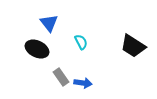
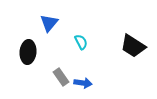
blue triangle: rotated 18 degrees clockwise
black ellipse: moved 9 px left, 3 px down; rotated 70 degrees clockwise
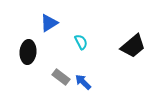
blue triangle: rotated 18 degrees clockwise
black trapezoid: rotated 72 degrees counterclockwise
gray rectangle: rotated 18 degrees counterclockwise
blue arrow: moved 1 px up; rotated 144 degrees counterclockwise
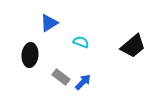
cyan semicircle: rotated 42 degrees counterclockwise
black ellipse: moved 2 px right, 3 px down
blue arrow: rotated 90 degrees clockwise
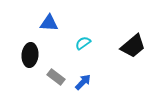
blue triangle: rotated 36 degrees clockwise
cyan semicircle: moved 2 px right, 1 px down; rotated 56 degrees counterclockwise
gray rectangle: moved 5 px left
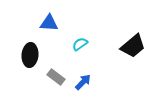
cyan semicircle: moved 3 px left, 1 px down
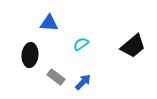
cyan semicircle: moved 1 px right
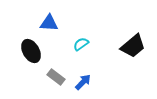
black ellipse: moved 1 px right, 4 px up; rotated 35 degrees counterclockwise
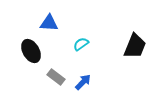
black trapezoid: moved 2 px right; rotated 28 degrees counterclockwise
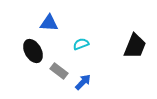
cyan semicircle: rotated 14 degrees clockwise
black ellipse: moved 2 px right
gray rectangle: moved 3 px right, 6 px up
